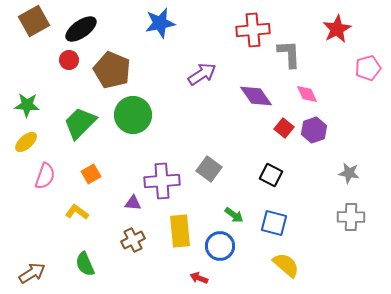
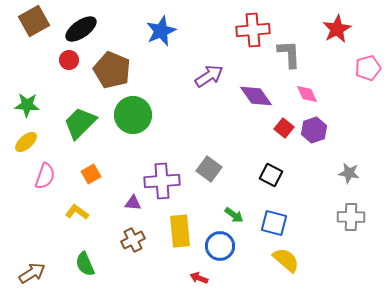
blue star: moved 1 px right, 8 px down; rotated 12 degrees counterclockwise
purple arrow: moved 7 px right, 2 px down
yellow semicircle: moved 5 px up
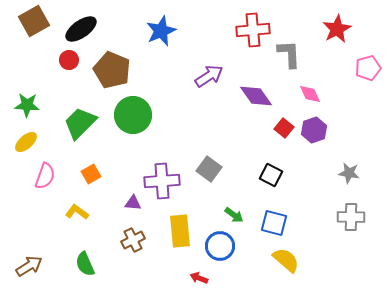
pink diamond: moved 3 px right
brown arrow: moved 3 px left, 7 px up
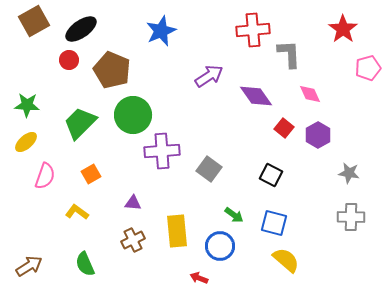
red star: moved 6 px right; rotated 8 degrees counterclockwise
purple hexagon: moved 4 px right, 5 px down; rotated 10 degrees counterclockwise
purple cross: moved 30 px up
yellow rectangle: moved 3 px left
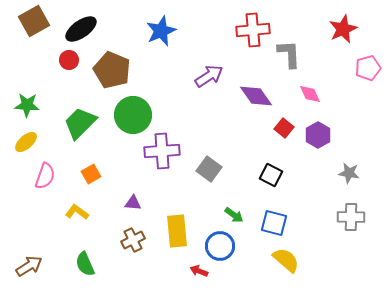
red star: rotated 12 degrees clockwise
red arrow: moved 7 px up
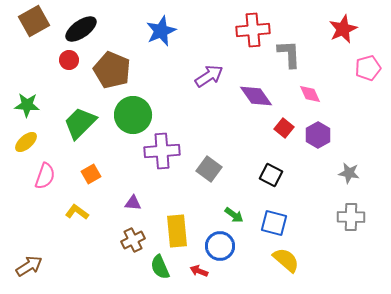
green semicircle: moved 75 px right, 3 px down
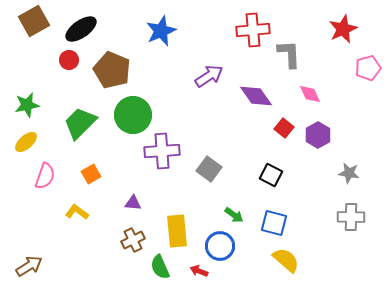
green star: rotated 15 degrees counterclockwise
